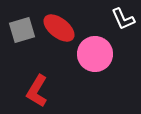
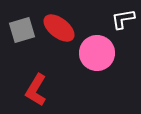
white L-shape: rotated 105 degrees clockwise
pink circle: moved 2 px right, 1 px up
red L-shape: moved 1 px left, 1 px up
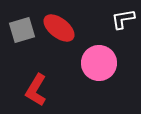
pink circle: moved 2 px right, 10 px down
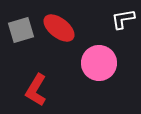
gray square: moved 1 px left
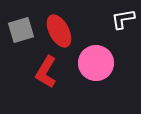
red ellipse: moved 3 px down; rotated 24 degrees clockwise
pink circle: moved 3 px left
red L-shape: moved 10 px right, 18 px up
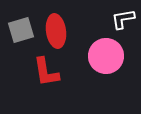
red ellipse: moved 3 px left; rotated 20 degrees clockwise
pink circle: moved 10 px right, 7 px up
red L-shape: rotated 40 degrees counterclockwise
